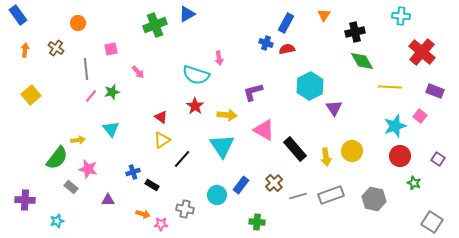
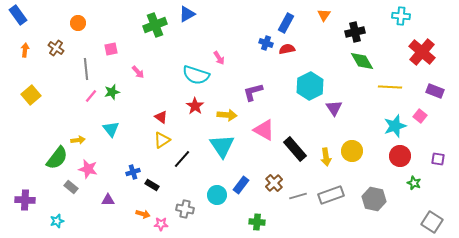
pink arrow at (219, 58): rotated 24 degrees counterclockwise
purple square at (438, 159): rotated 24 degrees counterclockwise
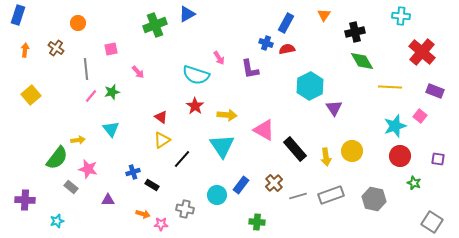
blue rectangle at (18, 15): rotated 54 degrees clockwise
purple L-shape at (253, 92): moved 3 px left, 23 px up; rotated 85 degrees counterclockwise
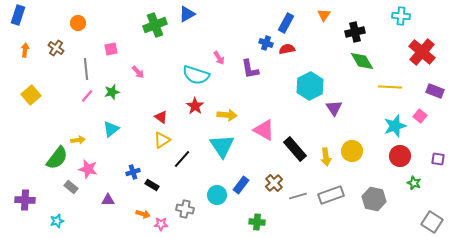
pink line at (91, 96): moved 4 px left
cyan triangle at (111, 129): rotated 30 degrees clockwise
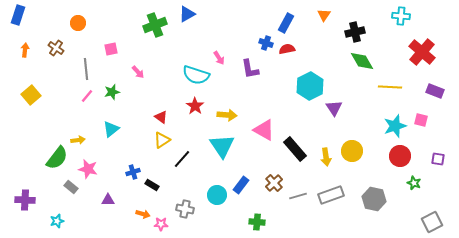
pink square at (420, 116): moved 1 px right, 4 px down; rotated 24 degrees counterclockwise
gray square at (432, 222): rotated 30 degrees clockwise
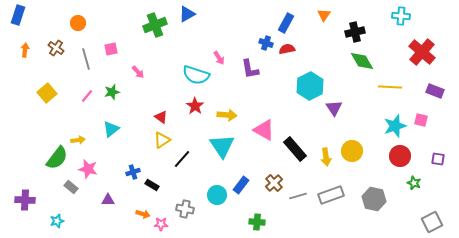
gray line at (86, 69): moved 10 px up; rotated 10 degrees counterclockwise
yellow square at (31, 95): moved 16 px right, 2 px up
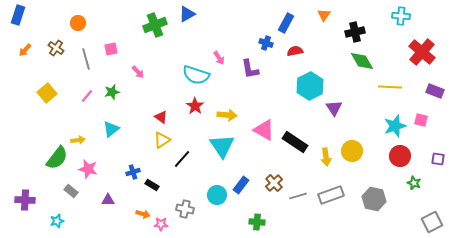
red semicircle at (287, 49): moved 8 px right, 2 px down
orange arrow at (25, 50): rotated 144 degrees counterclockwise
black rectangle at (295, 149): moved 7 px up; rotated 15 degrees counterclockwise
gray rectangle at (71, 187): moved 4 px down
